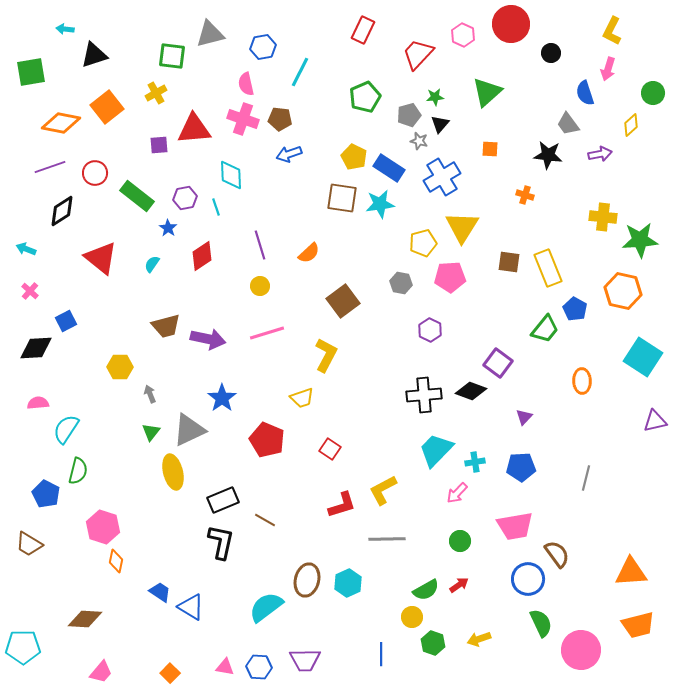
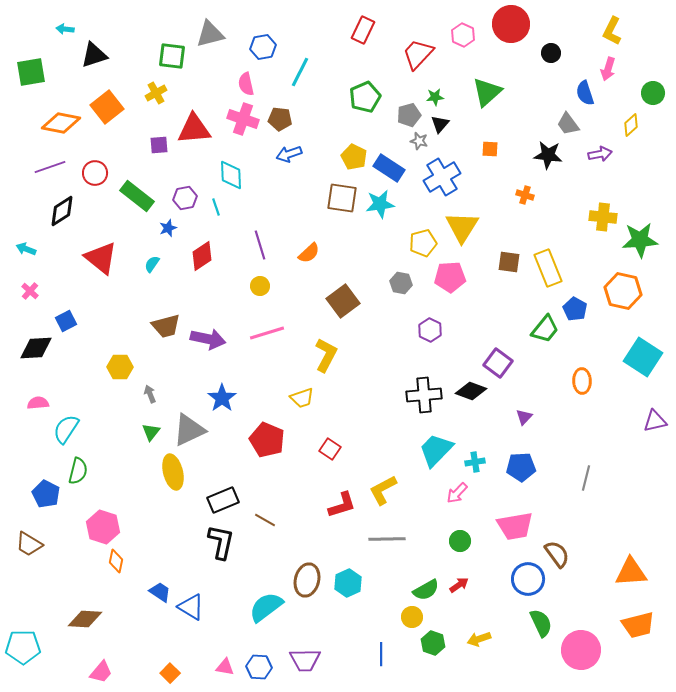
blue star at (168, 228): rotated 18 degrees clockwise
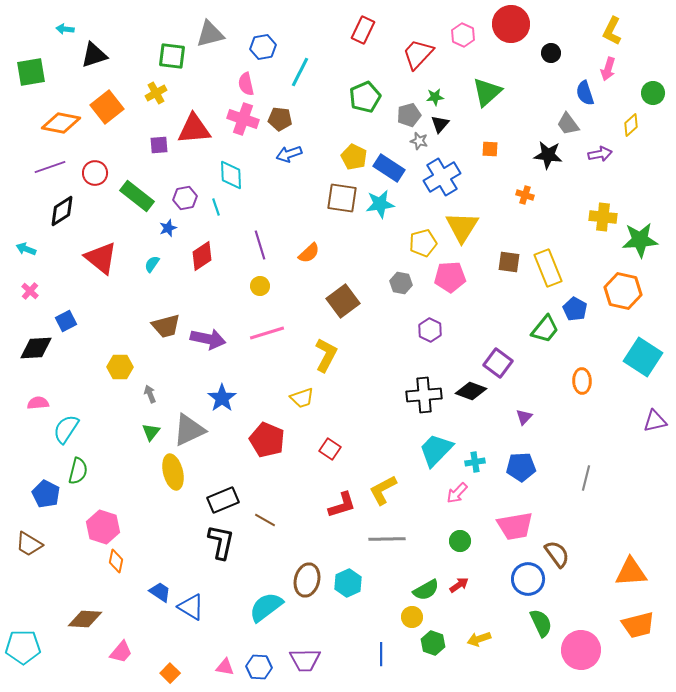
pink trapezoid at (101, 672): moved 20 px right, 20 px up
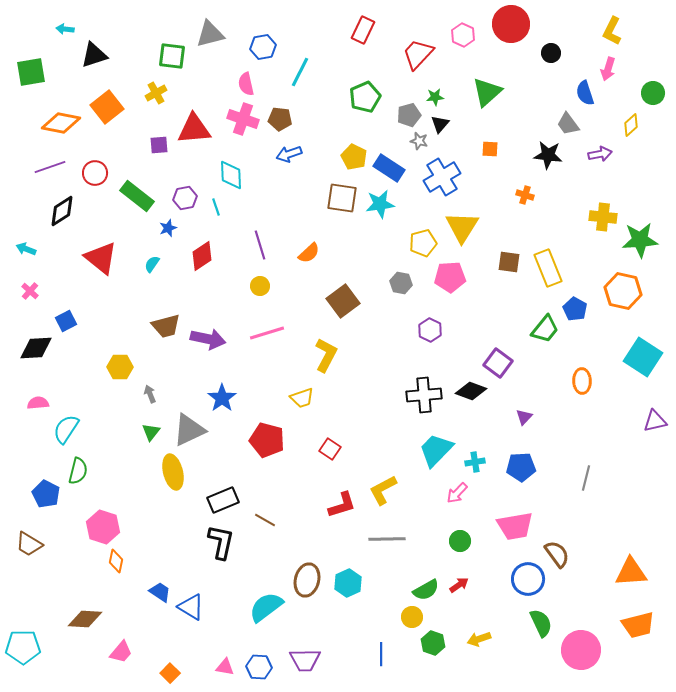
red pentagon at (267, 440): rotated 8 degrees counterclockwise
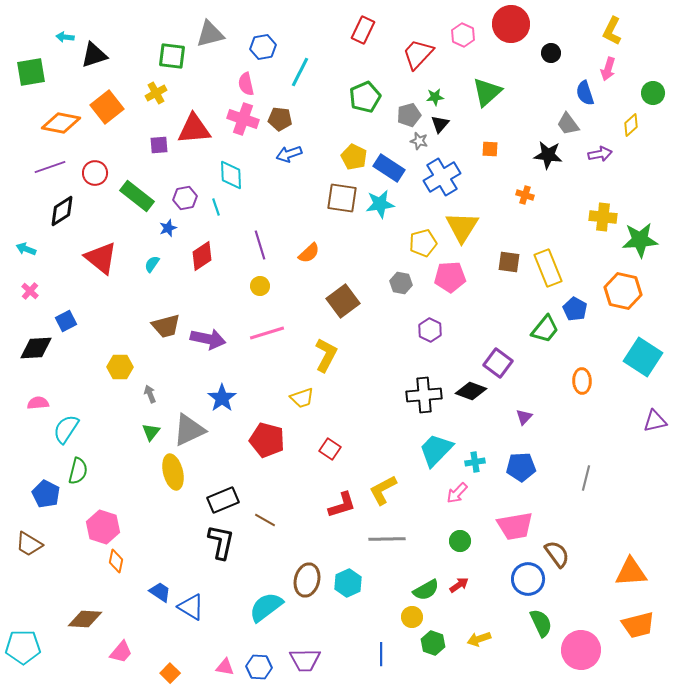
cyan arrow at (65, 29): moved 8 px down
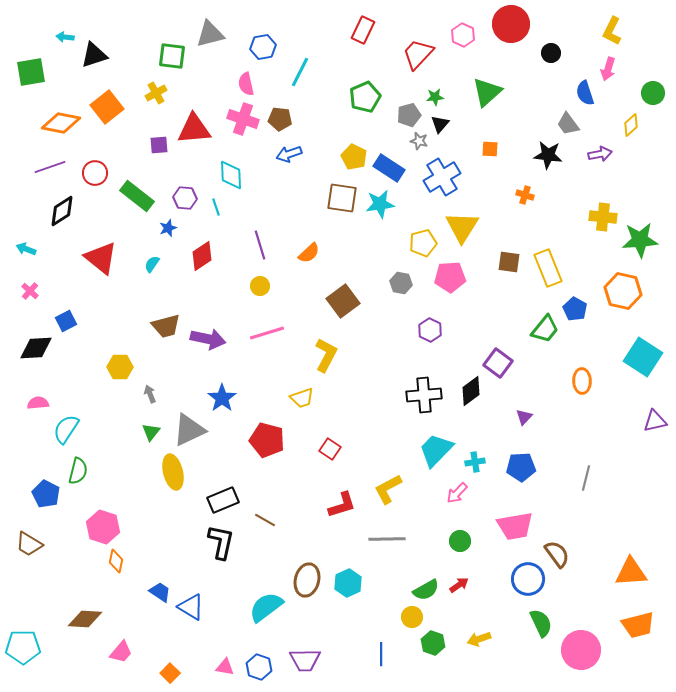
purple hexagon at (185, 198): rotated 15 degrees clockwise
black diamond at (471, 391): rotated 56 degrees counterclockwise
yellow L-shape at (383, 490): moved 5 px right, 1 px up
blue hexagon at (259, 667): rotated 15 degrees clockwise
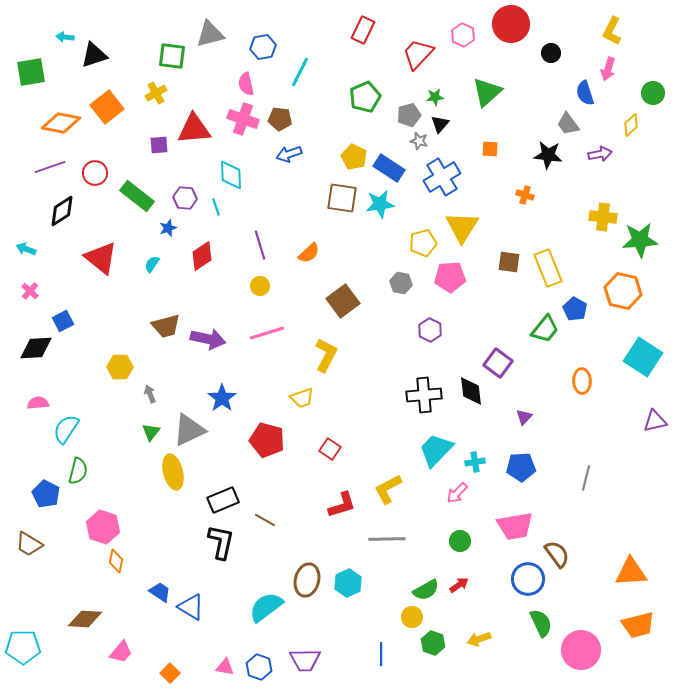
blue square at (66, 321): moved 3 px left
black diamond at (471, 391): rotated 60 degrees counterclockwise
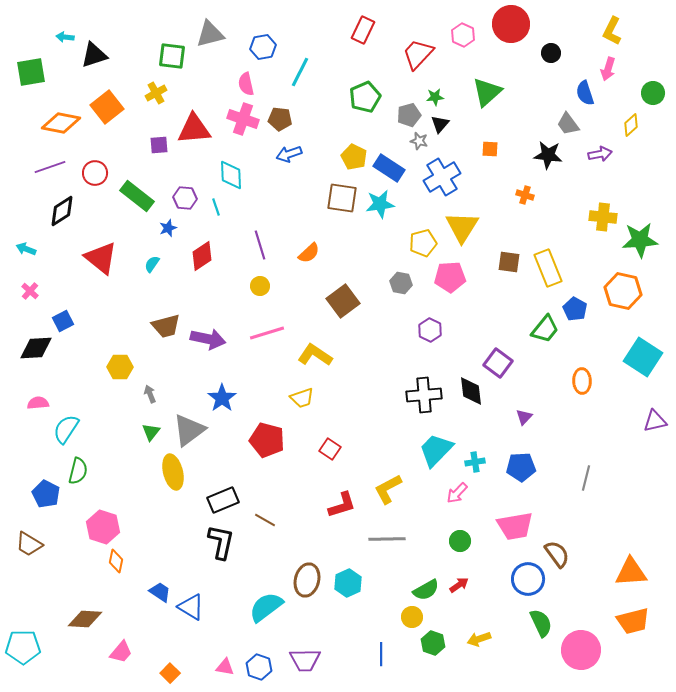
yellow L-shape at (326, 355): moved 11 px left; rotated 84 degrees counterclockwise
gray triangle at (189, 430): rotated 12 degrees counterclockwise
orange trapezoid at (638, 625): moved 5 px left, 4 px up
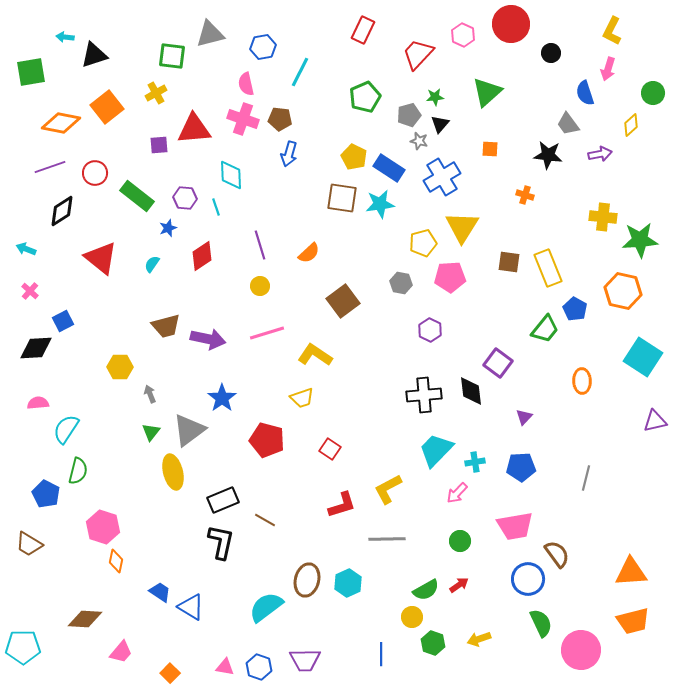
blue arrow at (289, 154): rotated 55 degrees counterclockwise
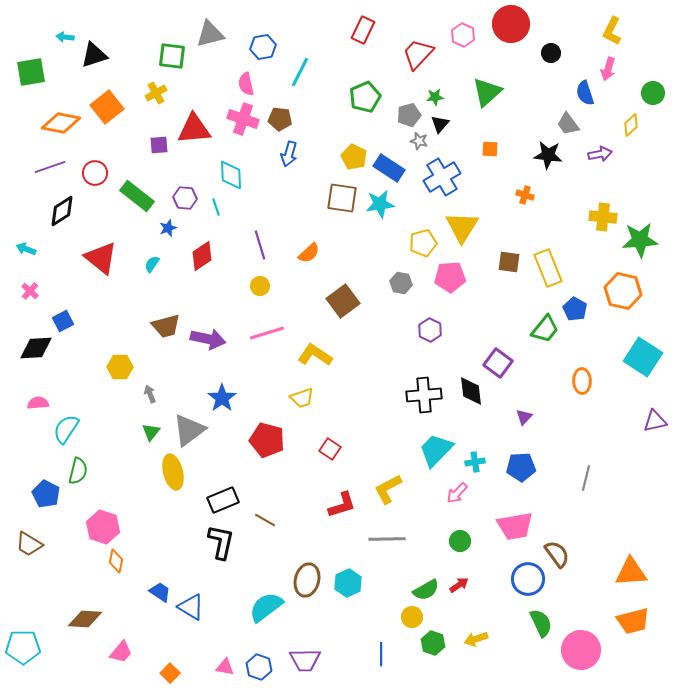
yellow arrow at (479, 639): moved 3 px left
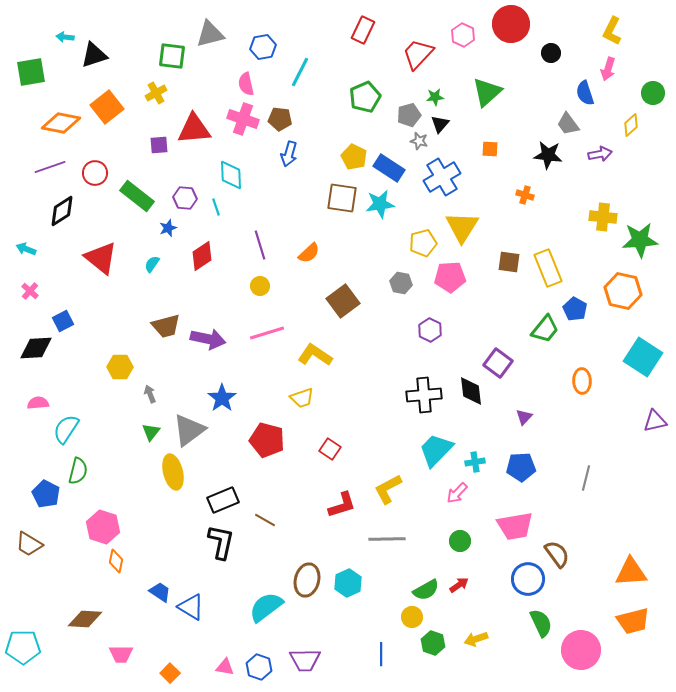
pink trapezoid at (121, 652): moved 2 px down; rotated 50 degrees clockwise
